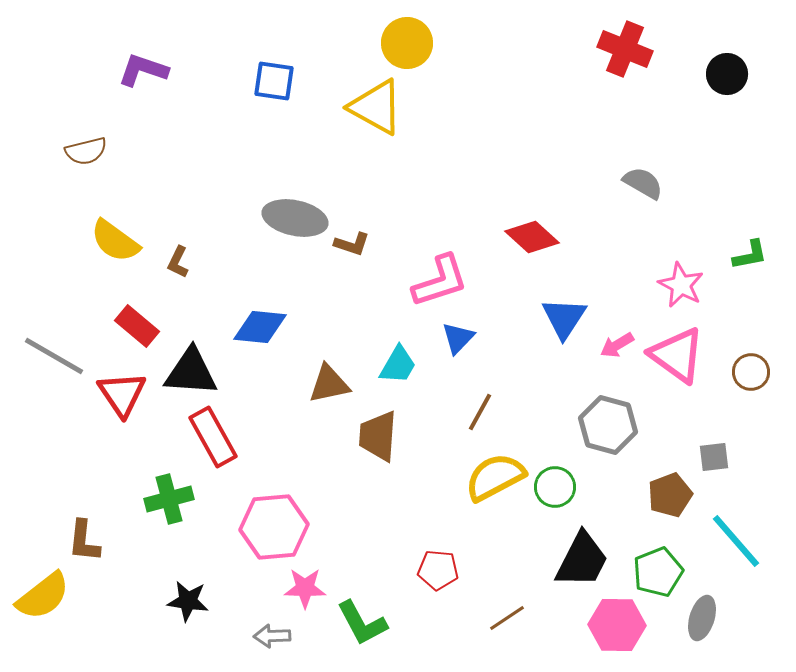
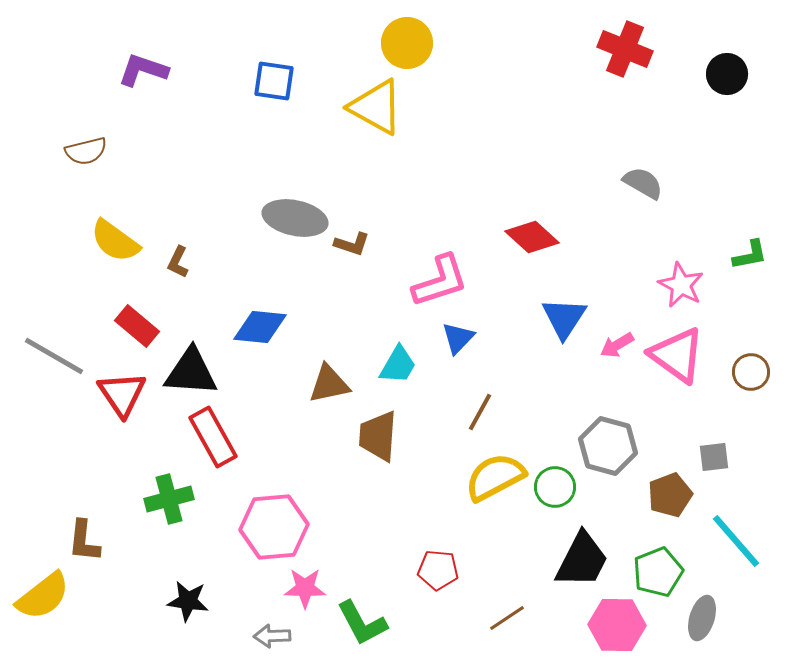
gray hexagon at (608, 425): moved 21 px down
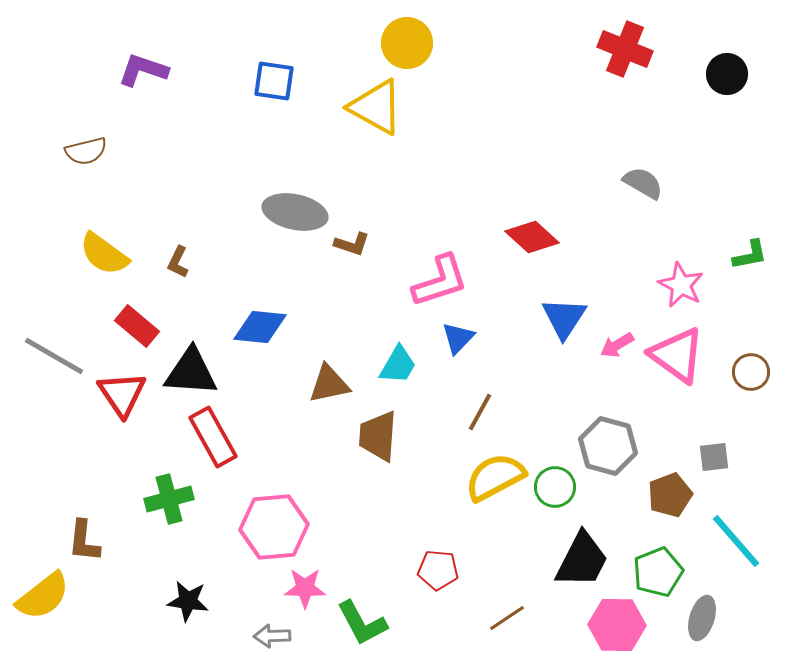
gray ellipse at (295, 218): moved 6 px up
yellow semicircle at (115, 241): moved 11 px left, 13 px down
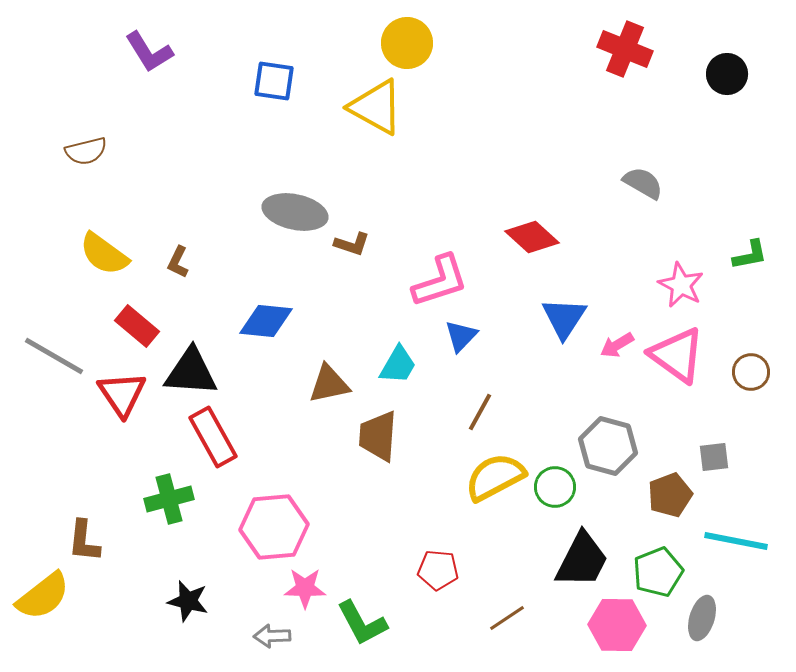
purple L-shape at (143, 70): moved 6 px right, 18 px up; rotated 141 degrees counterclockwise
blue diamond at (260, 327): moved 6 px right, 6 px up
blue triangle at (458, 338): moved 3 px right, 2 px up
cyan line at (736, 541): rotated 38 degrees counterclockwise
black star at (188, 601): rotated 6 degrees clockwise
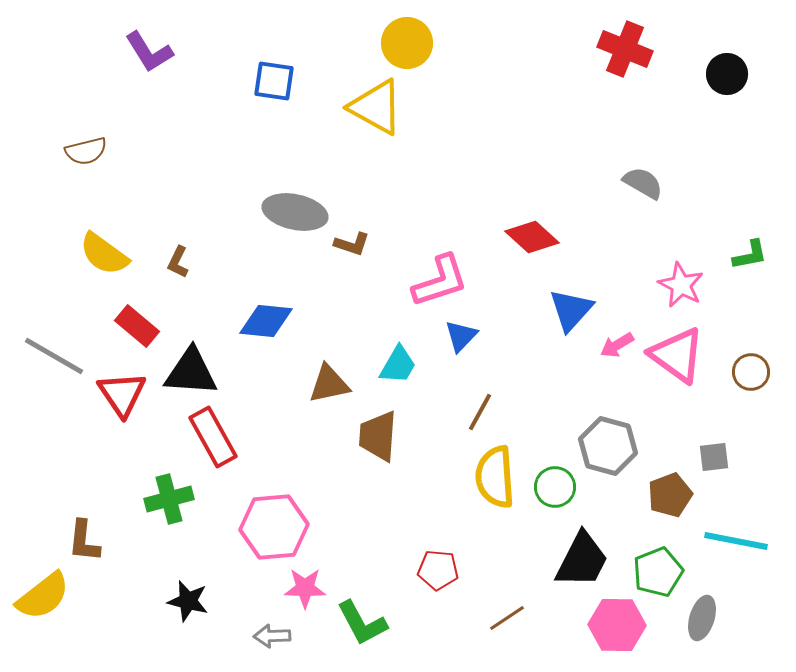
blue triangle at (564, 318): moved 7 px right, 8 px up; rotated 9 degrees clockwise
yellow semicircle at (495, 477): rotated 66 degrees counterclockwise
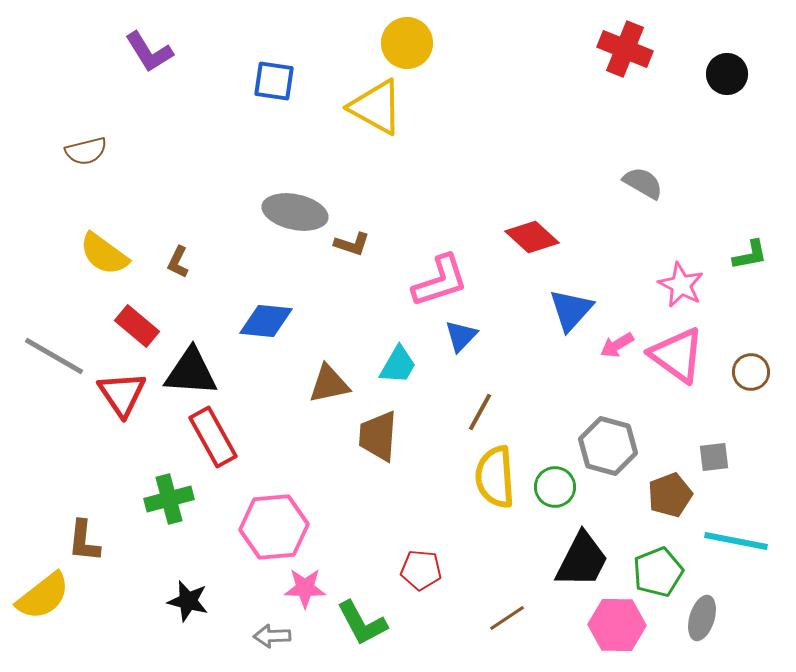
red pentagon at (438, 570): moved 17 px left
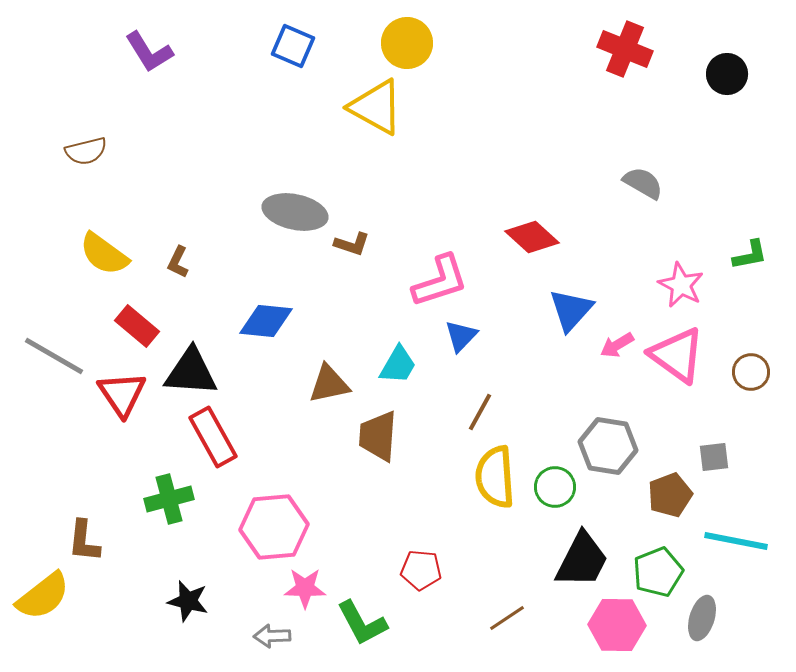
blue square at (274, 81): moved 19 px right, 35 px up; rotated 15 degrees clockwise
gray hexagon at (608, 446): rotated 6 degrees counterclockwise
